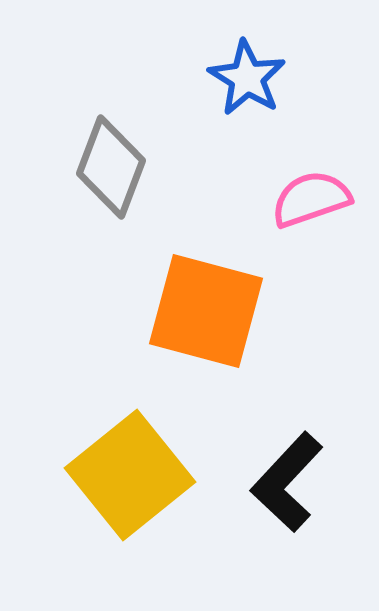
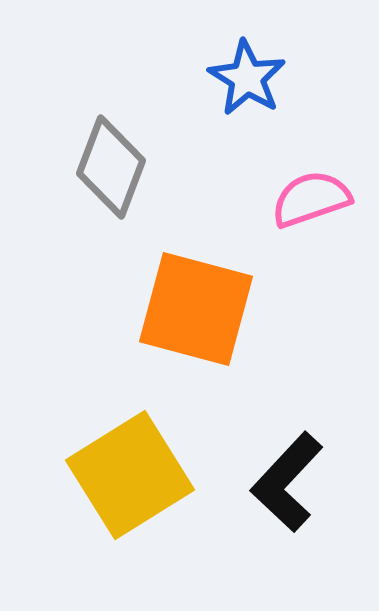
orange square: moved 10 px left, 2 px up
yellow square: rotated 7 degrees clockwise
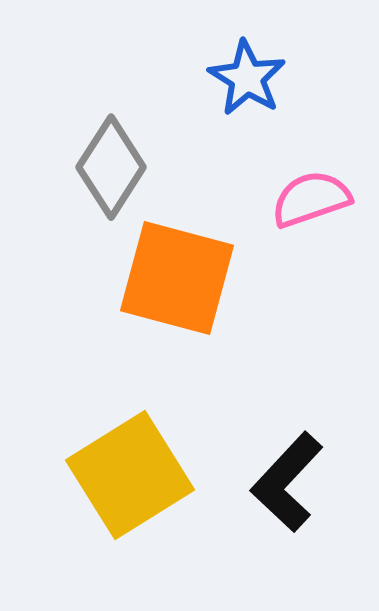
gray diamond: rotated 12 degrees clockwise
orange square: moved 19 px left, 31 px up
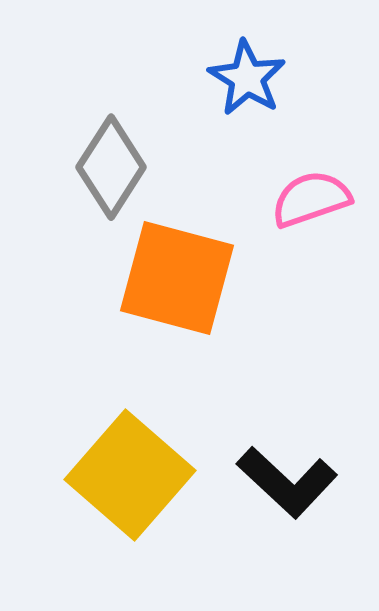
yellow square: rotated 17 degrees counterclockwise
black L-shape: rotated 90 degrees counterclockwise
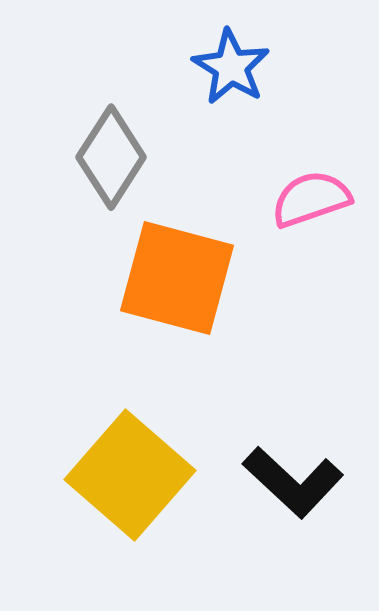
blue star: moved 16 px left, 11 px up
gray diamond: moved 10 px up
black L-shape: moved 6 px right
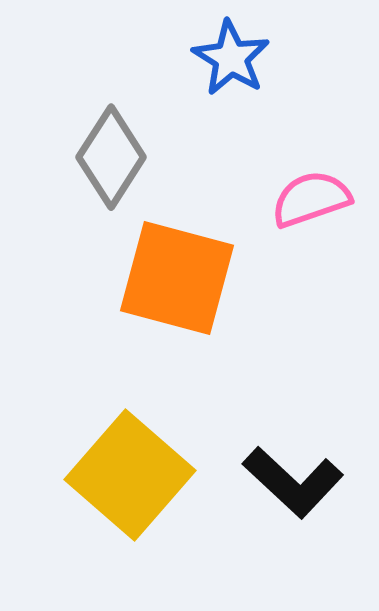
blue star: moved 9 px up
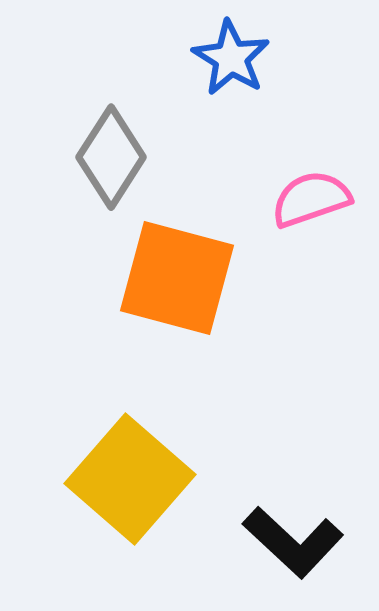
yellow square: moved 4 px down
black L-shape: moved 60 px down
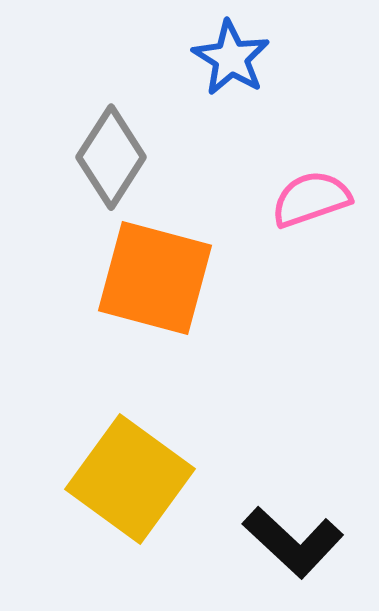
orange square: moved 22 px left
yellow square: rotated 5 degrees counterclockwise
